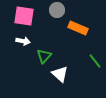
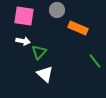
green triangle: moved 5 px left, 4 px up
white triangle: moved 15 px left
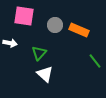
gray circle: moved 2 px left, 15 px down
orange rectangle: moved 1 px right, 2 px down
white arrow: moved 13 px left, 2 px down
green triangle: moved 1 px down
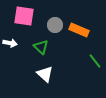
green triangle: moved 2 px right, 6 px up; rotated 28 degrees counterclockwise
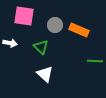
green line: rotated 49 degrees counterclockwise
